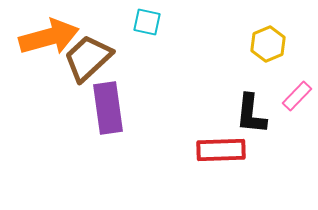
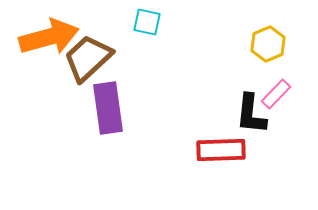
pink rectangle: moved 21 px left, 2 px up
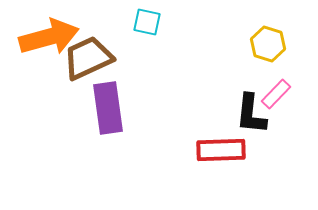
yellow hexagon: rotated 20 degrees counterclockwise
brown trapezoid: rotated 18 degrees clockwise
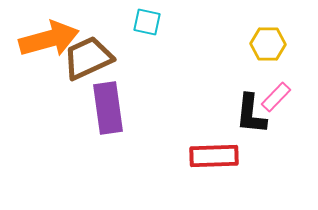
orange arrow: moved 2 px down
yellow hexagon: rotated 16 degrees counterclockwise
pink rectangle: moved 3 px down
red rectangle: moved 7 px left, 6 px down
